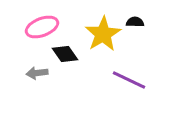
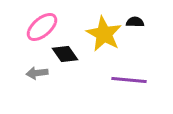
pink ellipse: rotated 20 degrees counterclockwise
yellow star: moved 1 px right; rotated 12 degrees counterclockwise
purple line: rotated 20 degrees counterclockwise
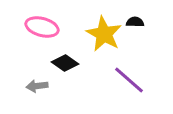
pink ellipse: rotated 56 degrees clockwise
black diamond: moved 9 px down; rotated 20 degrees counterclockwise
gray arrow: moved 13 px down
purple line: rotated 36 degrees clockwise
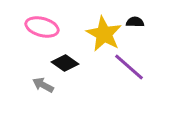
purple line: moved 13 px up
gray arrow: moved 6 px right, 1 px up; rotated 35 degrees clockwise
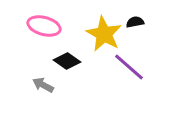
black semicircle: rotated 12 degrees counterclockwise
pink ellipse: moved 2 px right, 1 px up
black diamond: moved 2 px right, 2 px up
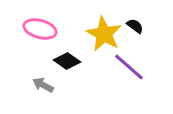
black semicircle: moved 4 px down; rotated 48 degrees clockwise
pink ellipse: moved 4 px left, 3 px down
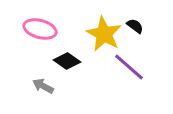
gray arrow: moved 1 px down
